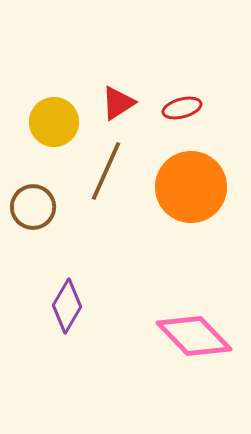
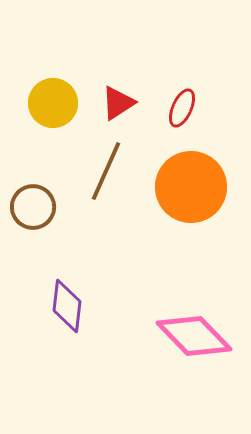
red ellipse: rotated 51 degrees counterclockwise
yellow circle: moved 1 px left, 19 px up
purple diamond: rotated 24 degrees counterclockwise
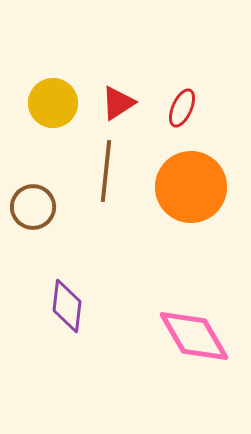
brown line: rotated 18 degrees counterclockwise
pink diamond: rotated 14 degrees clockwise
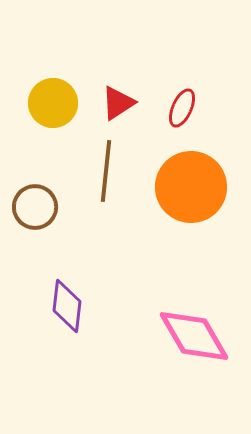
brown circle: moved 2 px right
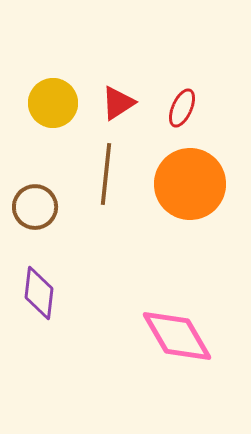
brown line: moved 3 px down
orange circle: moved 1 px left, 3 px up
purple diamond: moved 28 px left, 13 px up
pink diamond: moved 17 px left
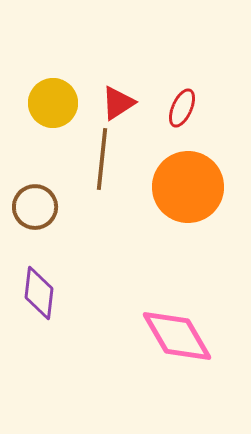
brown line: moved 4 px left, 15 px up
orange circle: moved 2 px left, 3 px down
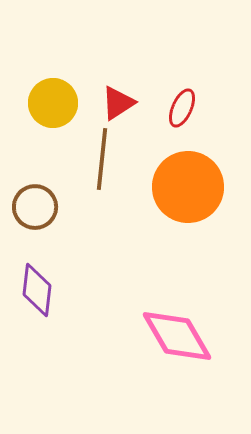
purple diamond: moved 2 px left, 3 px up
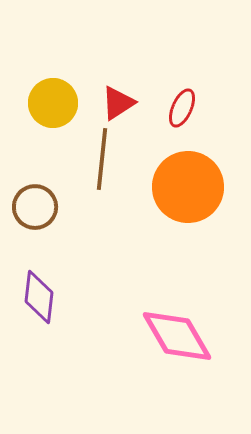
purple diamond: moved 2 px right, 7 px down
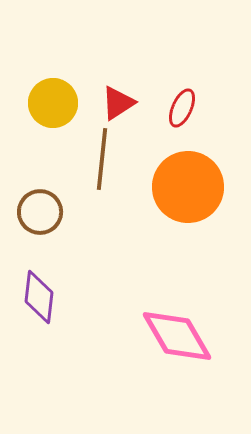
brown circle: moved 5 px right, 5 px down
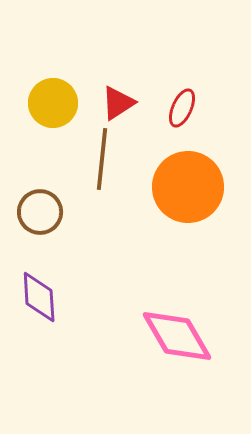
purple diamond: rotated 10 degrees counterclockwise
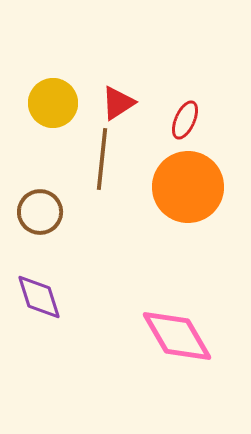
red ellipse: moved 3 px right, 12 px down
purple diamond: rotated 14 degrees counterclockwise
